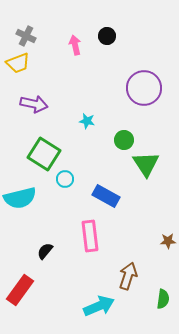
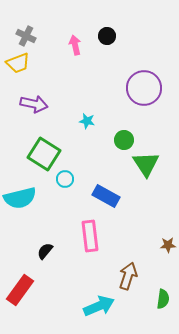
brown star: moved 4 px down
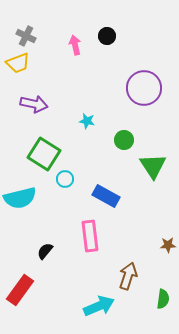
green triangle: moved 7 px right, 2 px down
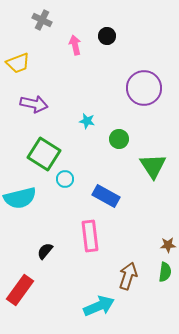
gray cross: moved 16 px right, 16 px up
green circle: moved 5 px left, 1 px up
green semicircle: moved 2 px right, 27 px up
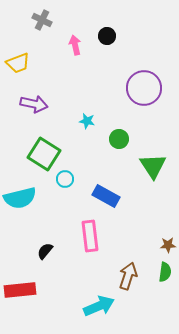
red rectangle: rotated 48 degrees clockwise
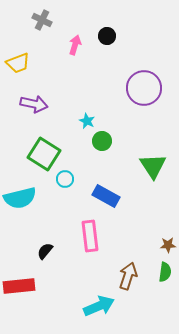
pink arrow: rotated 30 degrees clockwise
cyan star: rotated 14 degrees clockwise
green circle: moved 17 px left, 2 px down
red rectangle: moved 1 px left, 4 px up
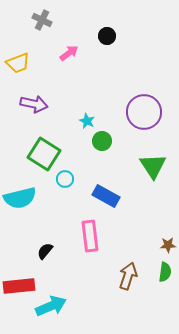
pink arrow: moved 6 px left, 8 px down; rotated 36 degrees clockwise
purple circle: moved 24 px down
cyan arrow: moved 48 px left
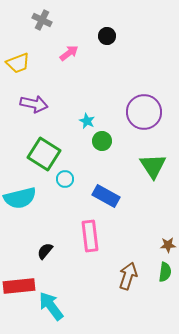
cyan arrow: rotated 104 degrees counterclockwise
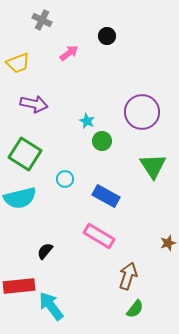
purple circle: moved 2 px left
green square: moved 19 px left
pink rectangle: moved 9 px right; rotated 52 degrees counterclockwise
brown star: moved 2 px up; rotated 14 degrees counterclockwise
green semicircle: moved 30 px left, 37 px down; rotated 30 degrees clockwise
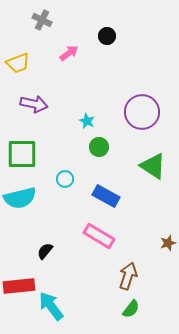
green circle: moved 3 px left, 6 px down
green square: moved 3 px left; rotated 32 degrees counterclockwise
green triangle: rotated 24 degrees counterclockwise
green semicircle: moved 4 px left
